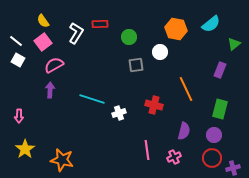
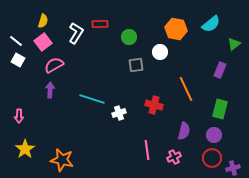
yellow semicircle: rotated 128 degrees counterclockwise
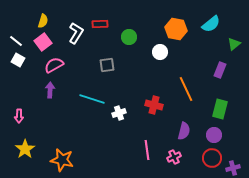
gray square: moved 29 px left
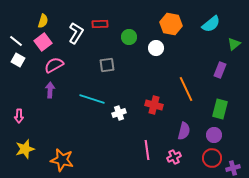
orange hexagon: moved 5 px left, 5 px up
white circle: moved 4 px left, 4 px up
yellow star: rotated 18 degrees clockwise
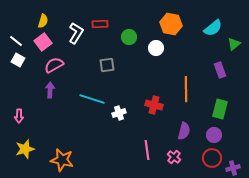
cyan semicircle: moved 2 px right, 4 px down
purple rectangle: rotated 42 degrees counterclockwise
orange line: rotated 25 degrees clockwise
pink cross: rotated 24 degrees counterclockwise
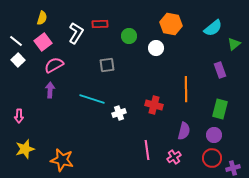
yellow semicircle: moved 1 px left, 3 px up
green circle: moved 1 px up
white square: rotated 16 degrees clockwise
pink cross: rotated 16 degrees clockwise
